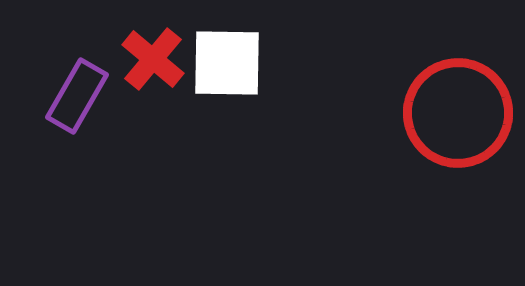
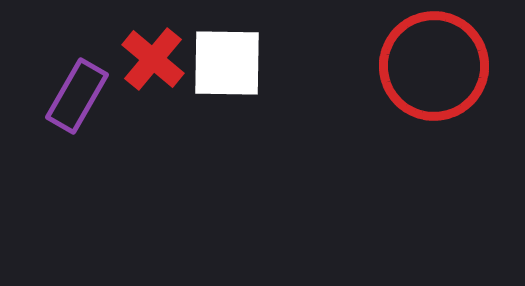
red circle: moved 24 px left, 47 px up
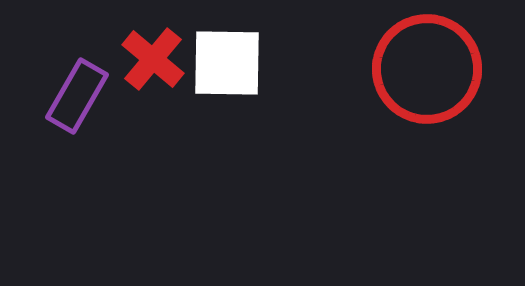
red circle: moved 7 px left, 3 px down
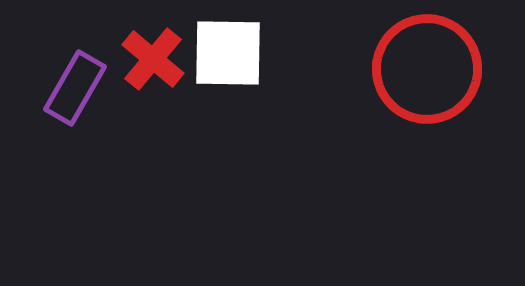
white square: moved 1 px right, 10 px up
purple rectangle: moved 2 px left, 8 px up
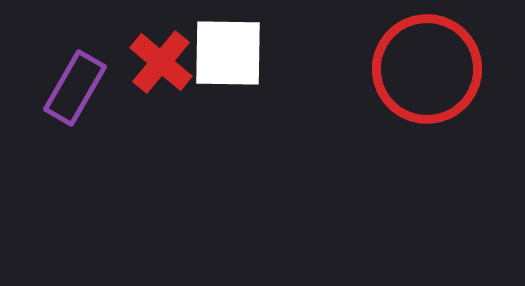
red cross: moved 8 px right, 3 px down
